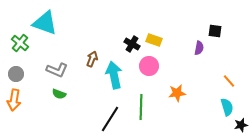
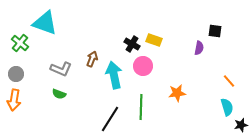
pink circle: moved 6 px left
gray L-shape: moved 4 px right, 1 px up
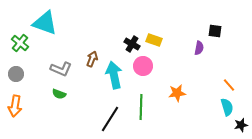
orange line: moved 4 px down
orange arrow: moved 1 px right, 6 px down
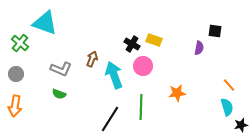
cyan arrow: rotated 8 degrees counterclockwise
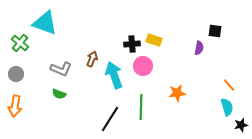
black cross: rotated 35 degrees counterclockwise
